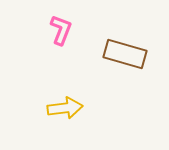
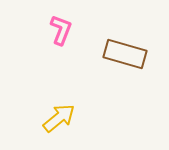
yellow arrow: moved 6 px left, 10 px down; rotated 32 degrees counterclockwise
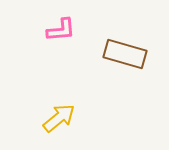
pink L-shape: rotated 64 degrees clockwise
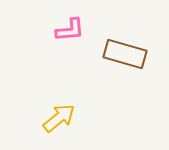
pink L-shape: moved 9 px right
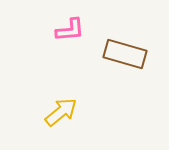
yellow arrow: moved 2 px right, 6 px up
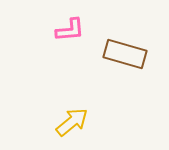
yellow arrow: moved 11 px right, 10 px down
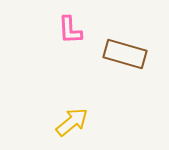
pink L-shape: rotated 92 degrees clockwise
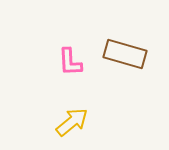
pink L-shape: moved 32 px down
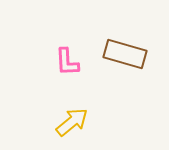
pink L-shape: moved 3 px left
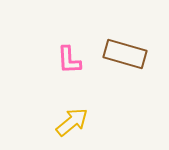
pink L-shape: moved 2 px right, 2 px up
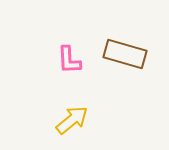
yellow arrow: moved 2 px up
